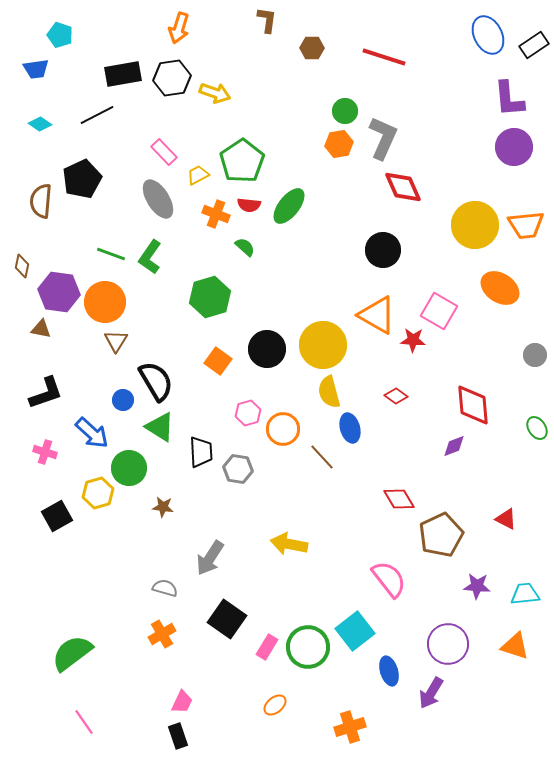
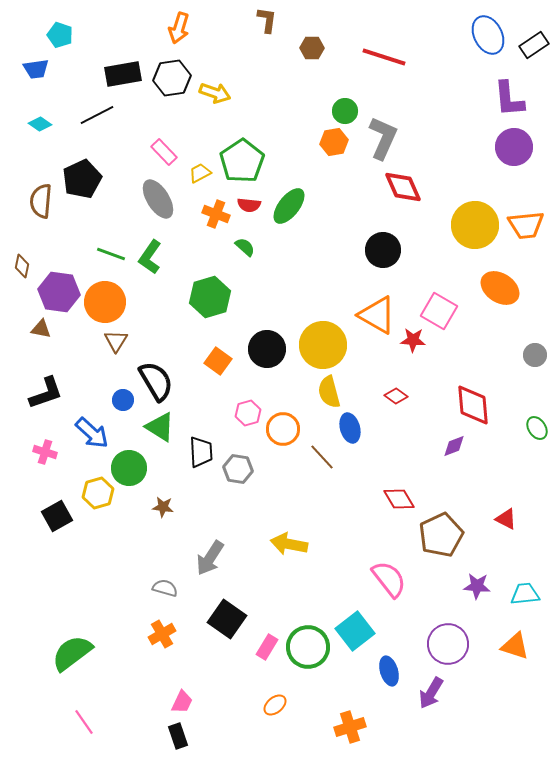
orange hexagon at (339, 144): moved 5 px left, 2 px up
yellow trapezoid at (198, 175): moved 2 px right, 2 px up
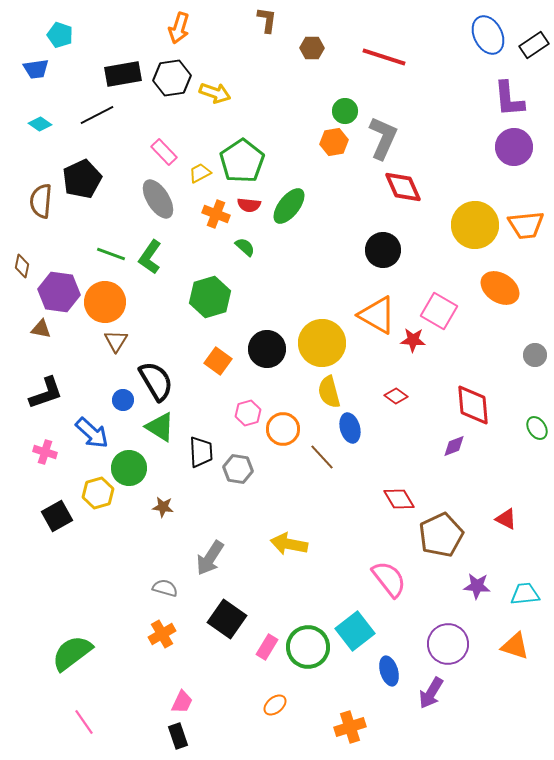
yellow circle at (323, 345): moved 1 px left, 2 px up
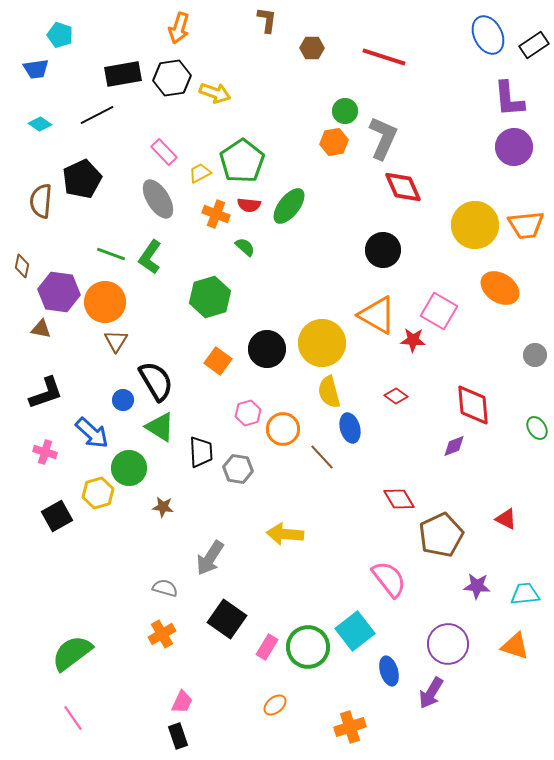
yellow arrow at (289, 544): moved 4 px left, 10 px up; rotated 6 degrees counterclockwise
pink line at (84, 722): moved 11 px left, 4 px up
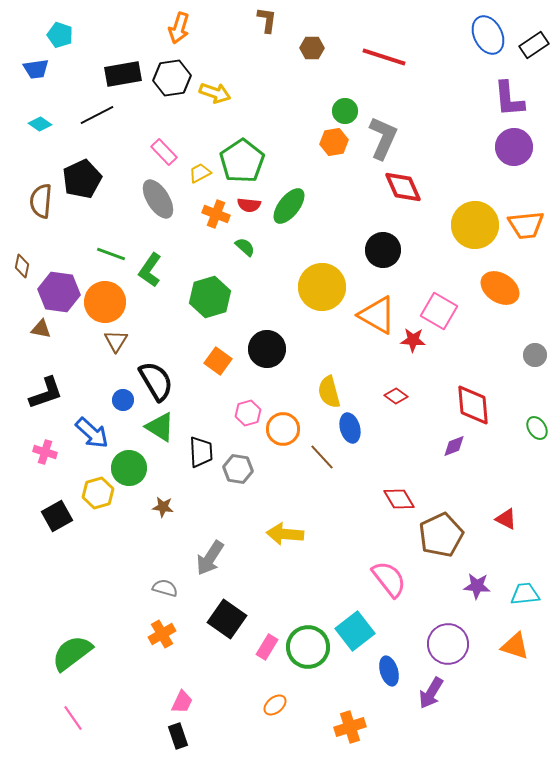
green L-shape at (150, 257): moved 13 px down
yellow circle at (322, 343): moved 56 px up
